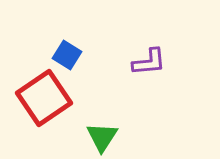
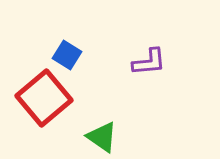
red square: rotated 6 degrees counterclockwise
green triangle: rotated 28 degrees counterclockwise
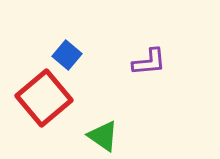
blue square: rotated 8 degrees clockwise
green triangle: moved 1 px right, 1 px up
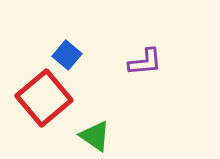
purple L-shape: moved 4 px left
green triangle: moved 8 px left
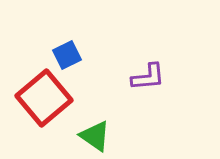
blue square: rotated 24 degrees clockwise
purple L-shape: moved 3 px right, 15 px down
